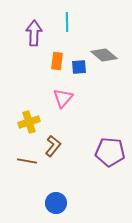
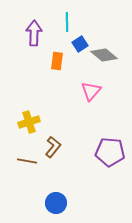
blue square: moved 1 px right, 23 px up; rotated 28 degrees counterclockwise
pink triangle: moved 28 px right, 7 px up
brown L-shape: moved 1 px down
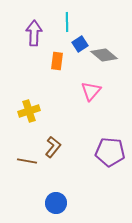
yellow cross: moved 11 px up
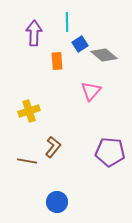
orange rectangle: rotated 12 degrees counterclockwise
blue circle: moved 1 px right, 1 px up
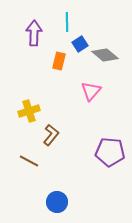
gray diamond: moved 1 px right
orange rectangle: moved 2 px right; rotated 18 degrees clockwise
brown L-shape: moved 2 px left, 12 px up
brown line: moved 2 px right; rotated 18 degrees clockwise
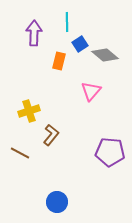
brown line: moved 9 px left, 8 px up
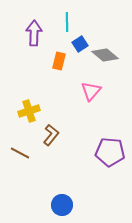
blue circle: moved 5 px right, 3 px down
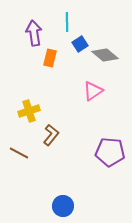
purple arrow: rotated 10 degrees counterclockwise
orange rectangle: moved 9 px left, 3 px up
pink triangle: moved 2 px right; rotated 15 degrees clockwise
brown line: moved 1 px left
blue circle: moved 1 px right, 1 px down
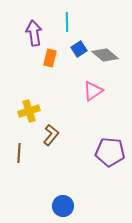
blue square: moved 1 px left, 5 px down
brown line: rotated 66 degrees clockwise
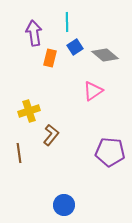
blue square: moved 4 px left, 2 px up
brown line: rotated 12 degrees counterclockwise
blue circle: moved 1 px right, 1 px up
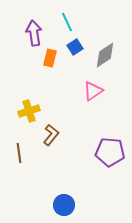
cyan line: rotated 24 degrees counterclockwise
gray diamond: rotated 72 degrees counterclockwise
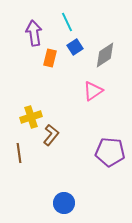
yellow cross: moved 2 px right, 6 px down
blue circle: moved 2 px up
